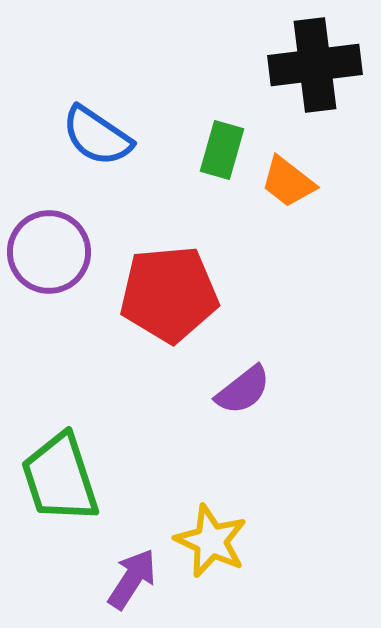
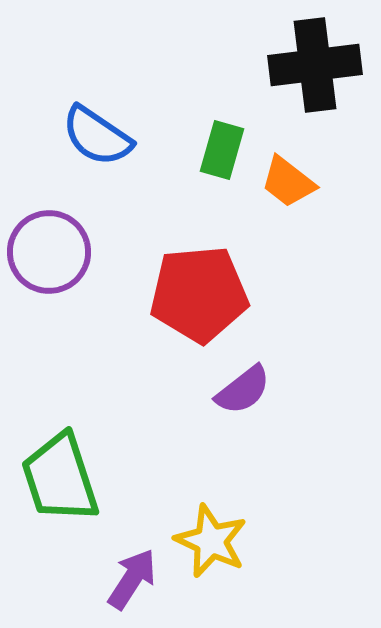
red pentagon: moved 30 px right
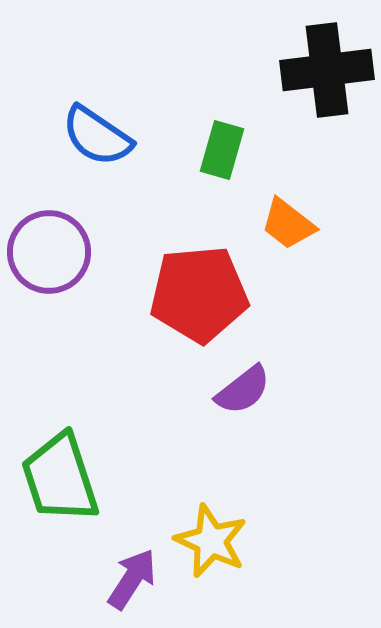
black cross: moved 12 px right, 5 px down
orange trapezoid: moved 42 px down
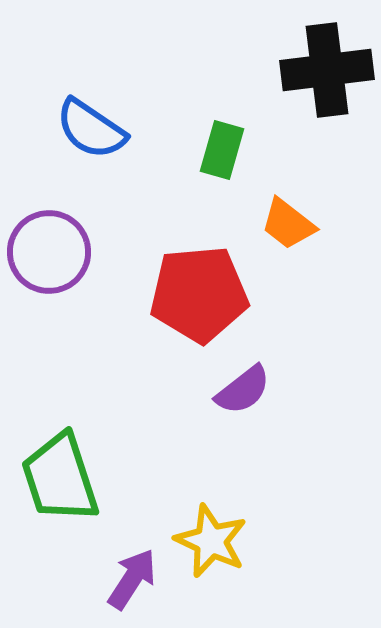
blue semicircle: moved 6 px left, 7 px up
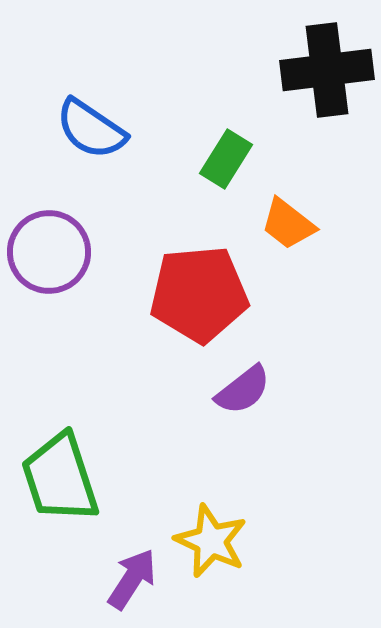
green rectangle: moved 4 px right, 9 px down; rotated 16 degrees clockwise
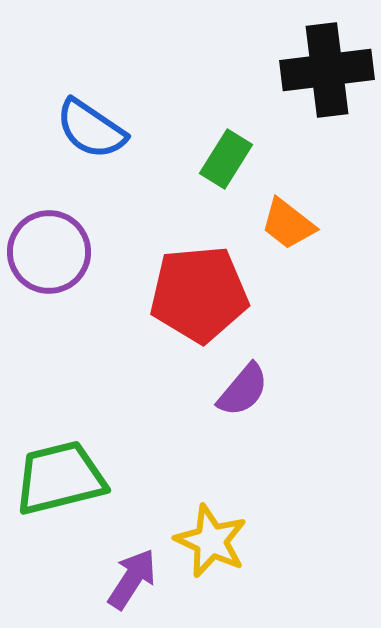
purple semicircle: rotated 12 degrees counterclockwise
green trapezoid: rotated 94 degrees clockwise
